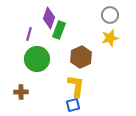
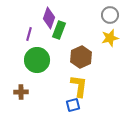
green circle: moved 1 px down
yellow L-shape: moved 3 px right
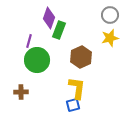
purple line: moved 7 px down
yellow L-shape: moved 2 px left, 2 px down
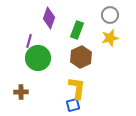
green rectangle: moved 18 px right
green circle: moved 1 px right, 2 px up
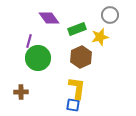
purple diamond: rotated 55 degrees counterclockwise
green rectangle: moved 1 px up; rotated 48 degrees clockwise
yellow star: moved 10 px left, 1 px up
blue square: rotated 24 degrees clockwise
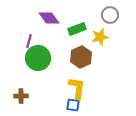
brown cross: moved 4 px down
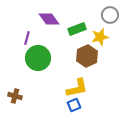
purple diamond: moved 1 px down
purple line: moved 2 px left, 3 px up
brown hexagon: moved 6 px right, 1 px up
yellow L-shape: rotated 70 degrees clockwise
brown cross: moved 6 px left; rotated 16 degrees clockwise
blue square: moved 1 px right; rotated 32 degrees counterclockwise
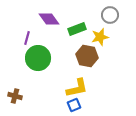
brown hexagon: rotated 25 degrees counterclockwise
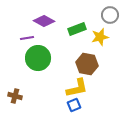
purple diamond: moved 5 px left, 2 px down; rotated 25 degrees counterclockwise
purple line: rotated 64 degrees clockwise
brown hexagon: moved 8 px down
